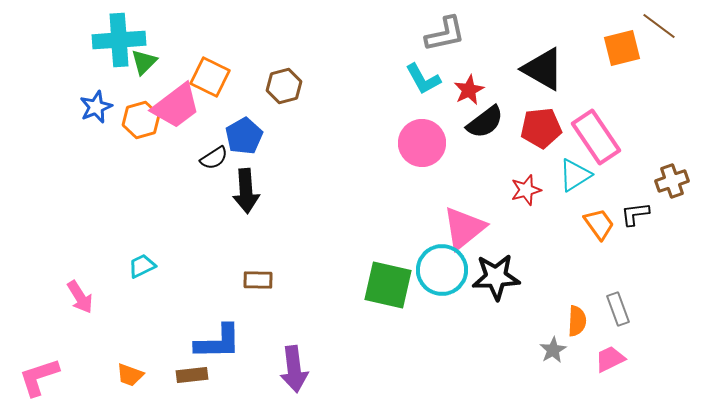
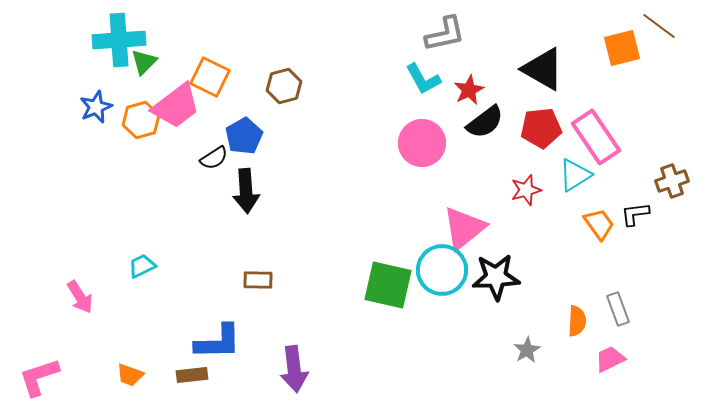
gray star at (553, 350): moved 26 px left
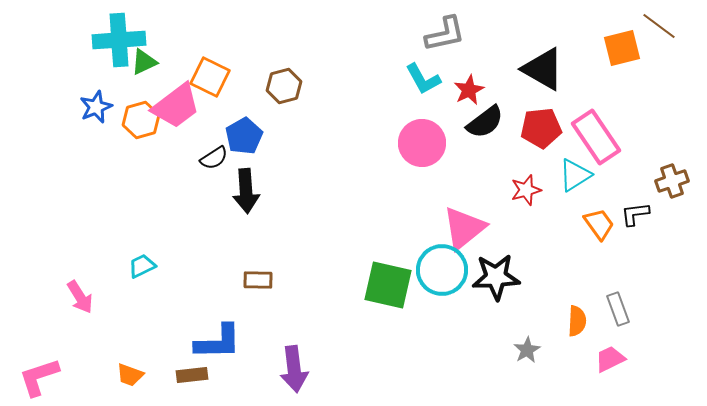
green triangle at (144, 62): rotated 20 degrees clockwise
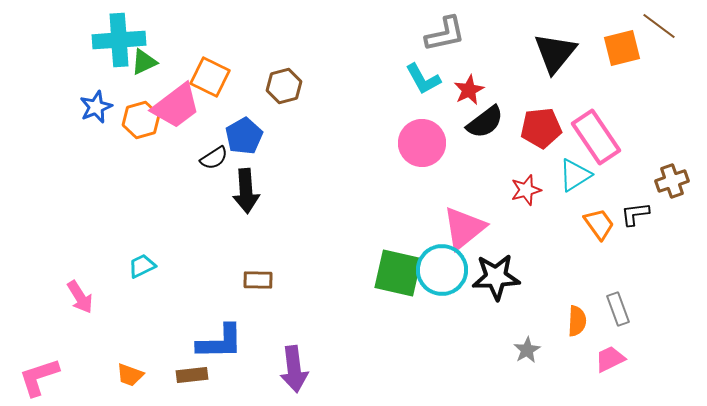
black triangle at (543, 69): moved 12 px right, 16 px up; rotated 39 degrees clockwise
green square at (388, 285): moved 10 px right, 12 px up
blue L-shape at (218, 342): moved 2 px right
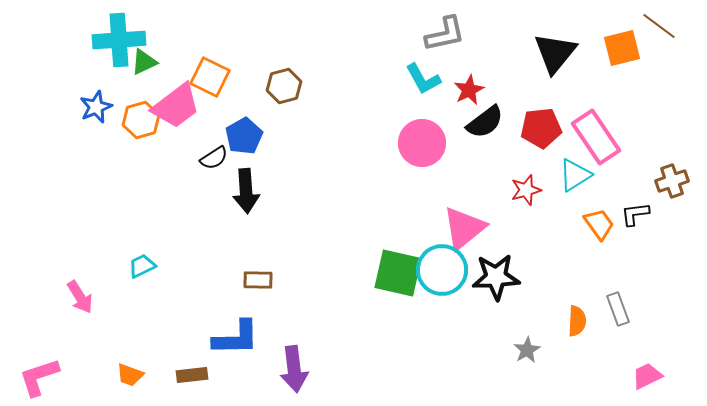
blue L-shape at (220, 342): moved 16 px right, 4 px up
pink trapezoid at (610, 359): moved 37 px right, 17 px down
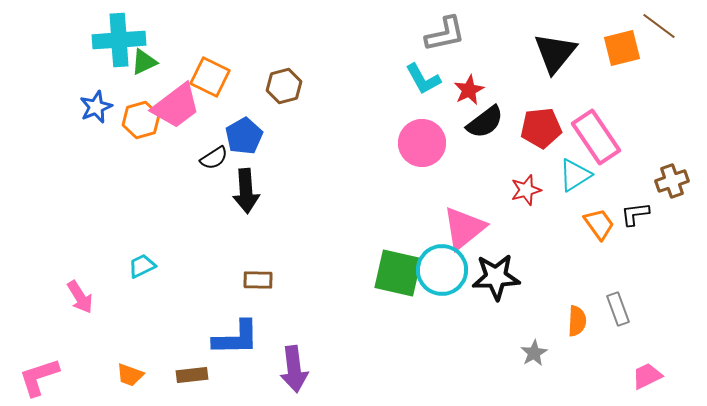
gray star at (527, 350): moved 7 px right, 3 px down
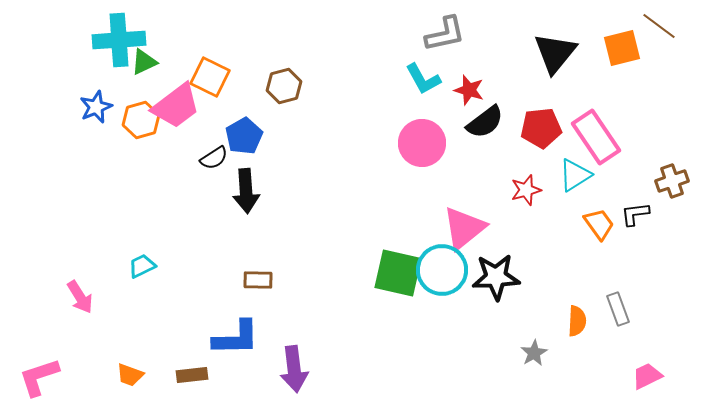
red star at (469, 90): rotated 28 degrees counterclockwise
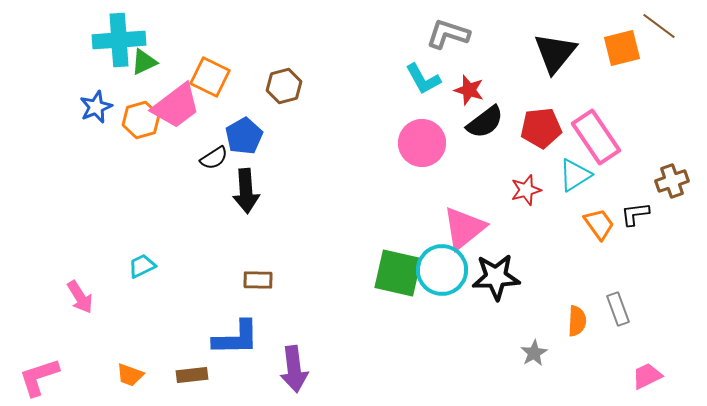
gray L-shape at (445, 34): moved 3 px right; rotated 150 degrees counterclockwise
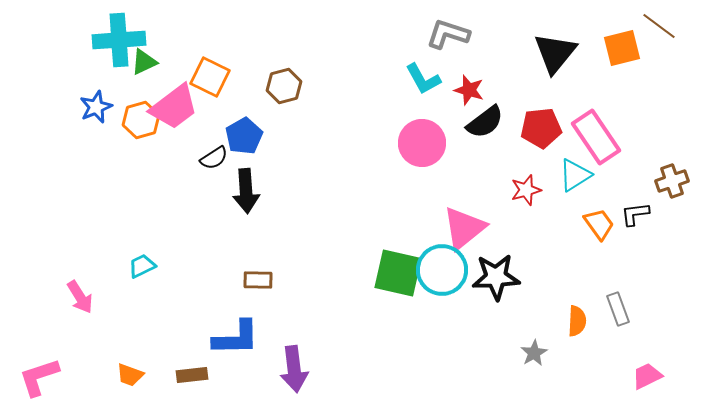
pink trapezoid at (176, 106): moved 2 px left, 1 px down
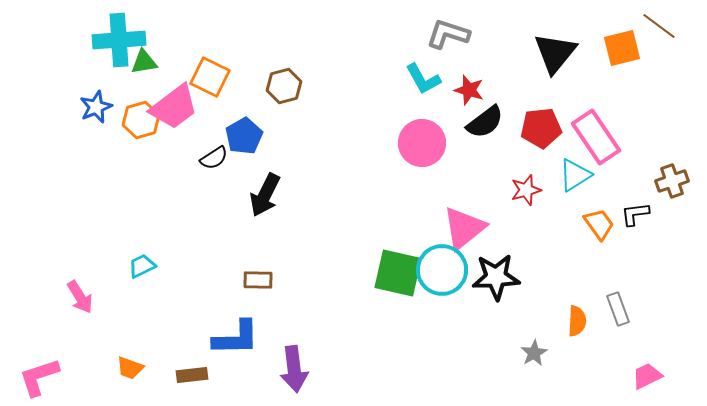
green triangle at (144, 62): rotated 16 degrees clockwise
black arrow at (246, 191): moved 19 px right, 4 px down; rotated 30 degrees clockwise
orange trapezoid at (130, 375): moved 7 px up
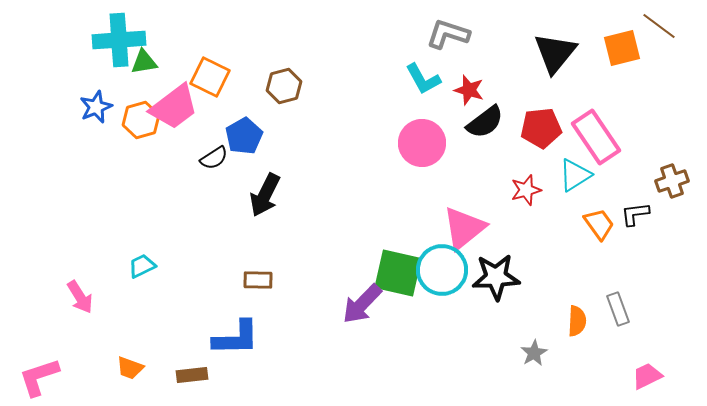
purple arrow at (294, 369): moved 68 px right, 65 px up; rotated 51 degrees clockwise
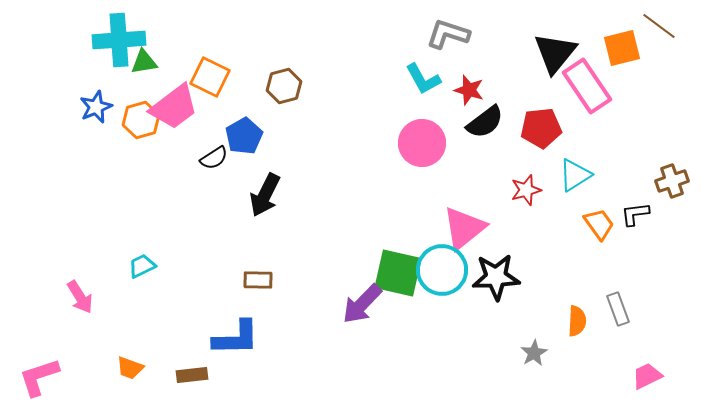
pink rectangle at (596, 137): moved 9 px left, 51 px up
